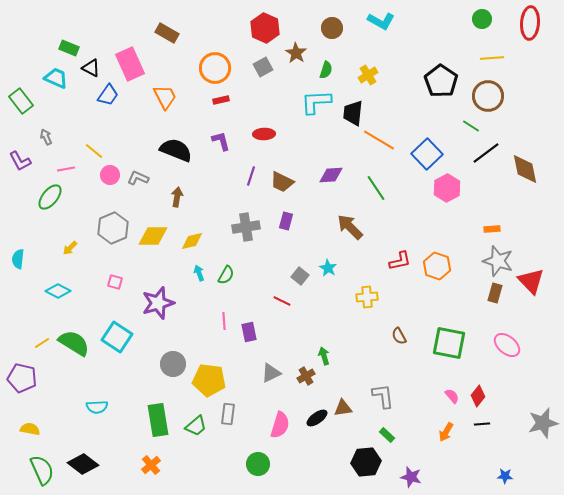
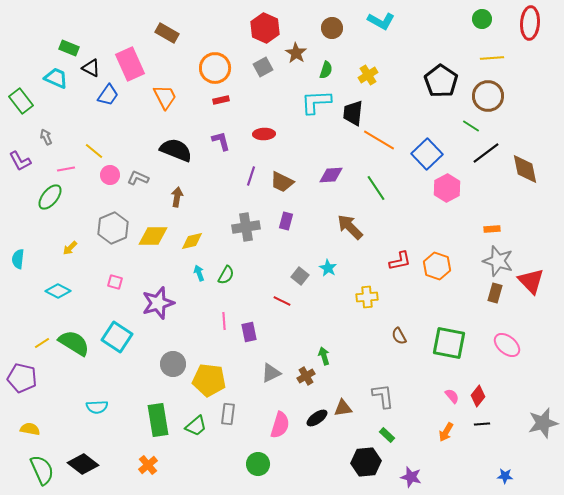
orange cross at (151, 465): moved 3 px left
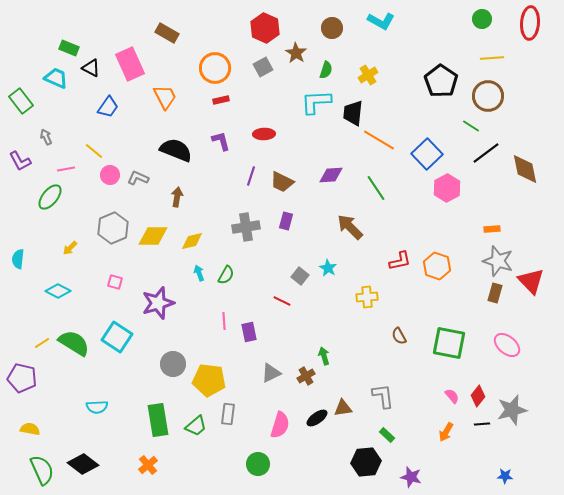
blue trapezoid at (108, 95): moved 12 px down
gray star at (543, 423): moved 31 px left, 13 px up
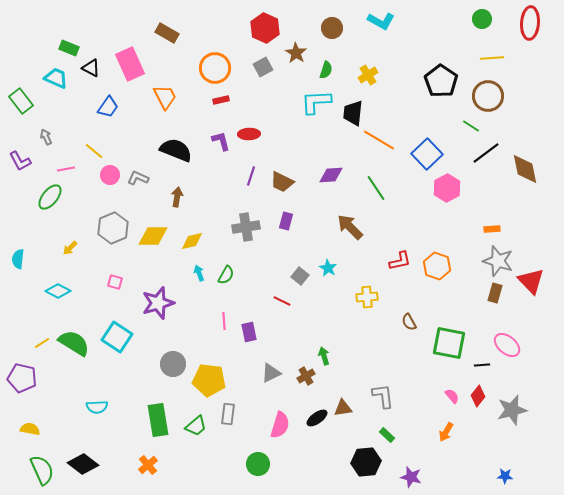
red ellipse at (264, 134): moved 15 px left
brown semicircle at (399, 336): moved 10 px right, 14 px up
black line at (482, 424): moved 59 px up
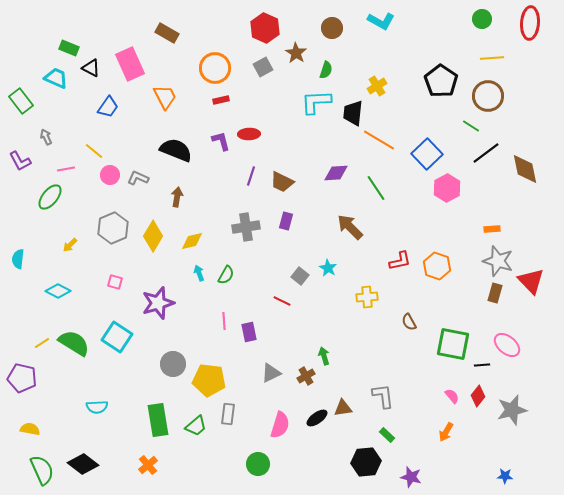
yellow cross at (368, 75): moved 9 px right, 11 px down
purple diamond at (331, 175): moved 5 px right, 2 px up
yellow diamond at (153, 236): rotated 60 degrees counterclockwise
yellow arrow at (70, 248): moved 3 px up
green square at (449, 343): moved 4 px right, 1 px down
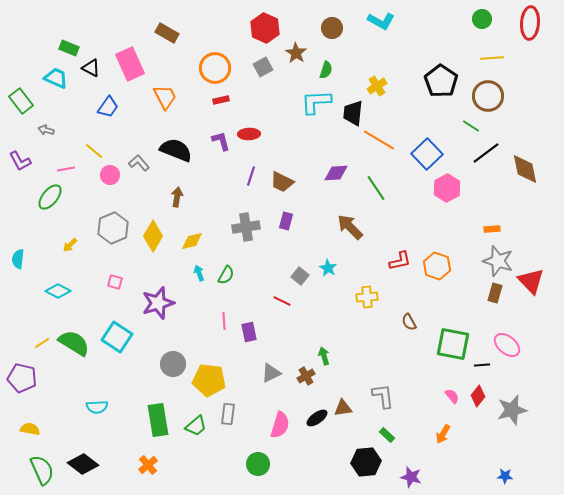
gray arrow at (46, 137): moved 7 px up; rotated 49 degrees counterclockwise
gray L-shape at (138, 178): moved 1 px right, 15 px up; rotated 25 degrees clockwise
orange arrow at (446, 432): moved 3 px left, 2 px down
